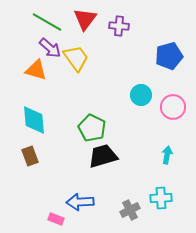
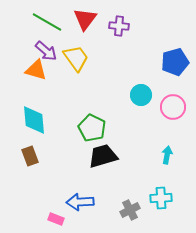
purple arrow: moved 4 px left, 3 px down
blue pentagon: moved 6 px right, 6 px down
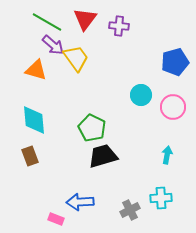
purple arrow: moved 7 px right, 6 px up
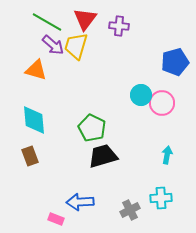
yellow trapezoid: moved 12 px up; rotated 128 degrees counterclockwise
pink circle: moved 11 px left, 4 px up
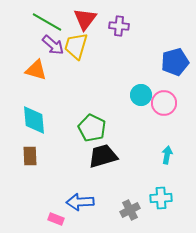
pink circle: moved 2 px right
brown rectangle: rotated 18 degrees clockwise
